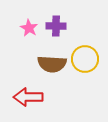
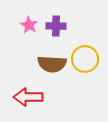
pink star: moved 3 px up
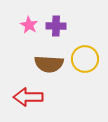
brown semicircle: moved 3 px left
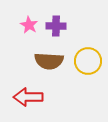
yellow circle: moved 3 px right, 2 px down
brown semicircle: moved 3 px up
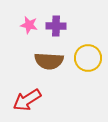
pink star: rotated 18 degrees counterclockwise
yellow circle: moved 3 px up
red arrow: moved 1 px left, 3 px down; rotated 32 degrees counterclockwise
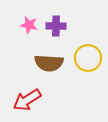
brown semicircle: moved 2 px down
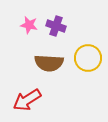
purple cross: rotated 18 degrees clockwise
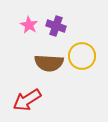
pink star: rotated 18 degrees clockwise
yellow circle: moved 6 px left, 2 px up
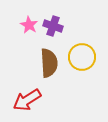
purple cross: moved 3 px left
yellow circle: moved 1 px down
brown semicircle: rotated 96 degrees counterclockwise
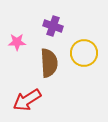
pink star: moved 12 px left, 17 px down; rotated 30 degrees counterclockwise
yellow circle: moved 2 px right, 4 px up
